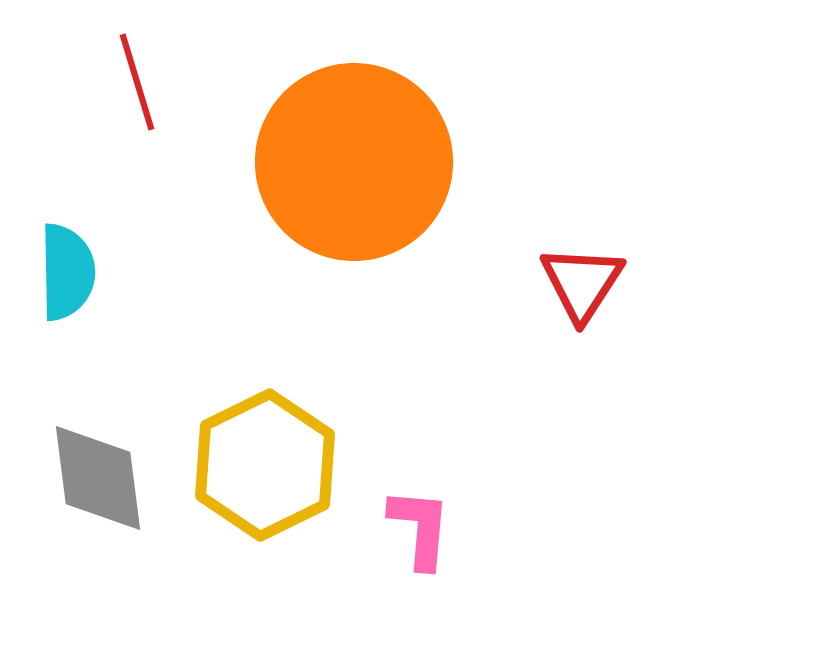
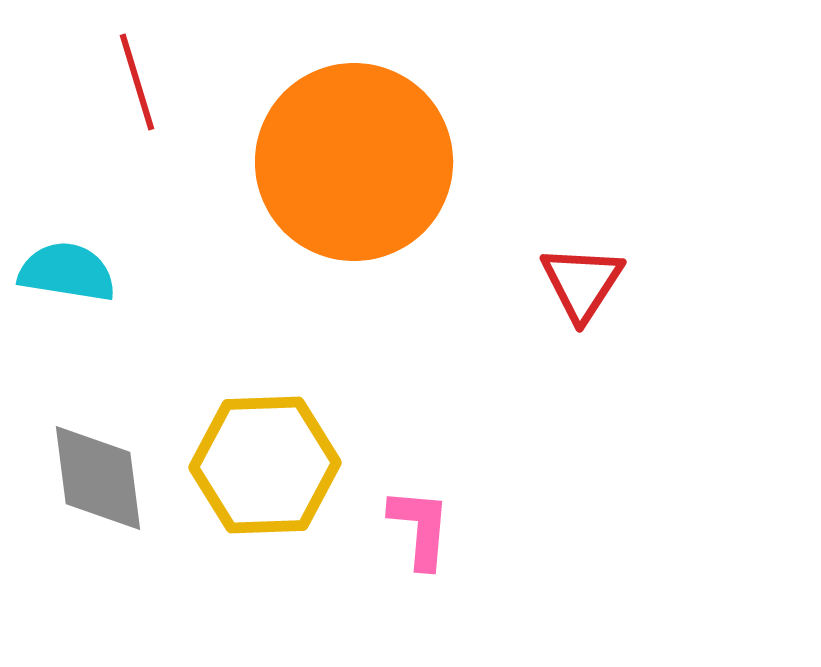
cyan semicircle: rotated 80 degrees counterclockwise
yellow hexagon: rotated 24 degrees clockwise
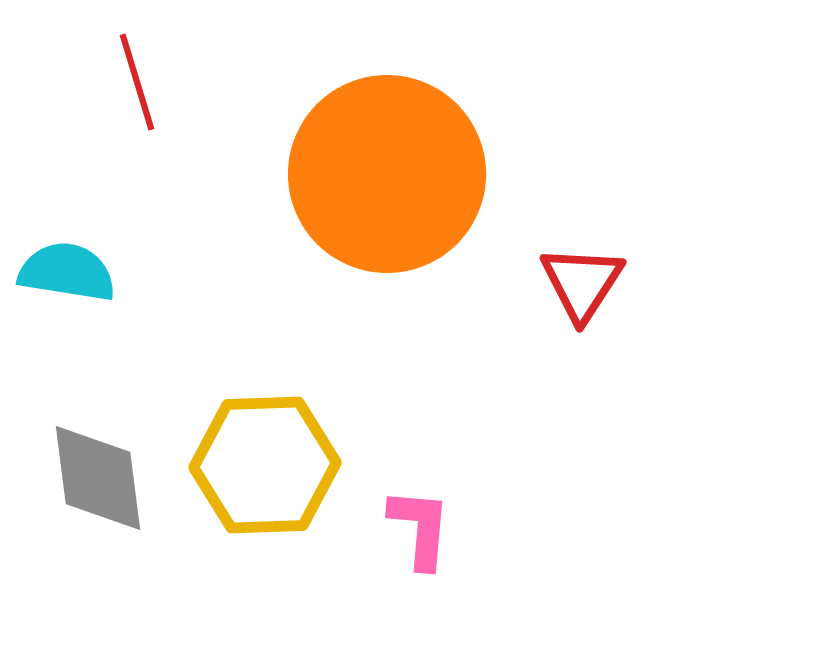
orange circle: moved 33 px right, 12 px down
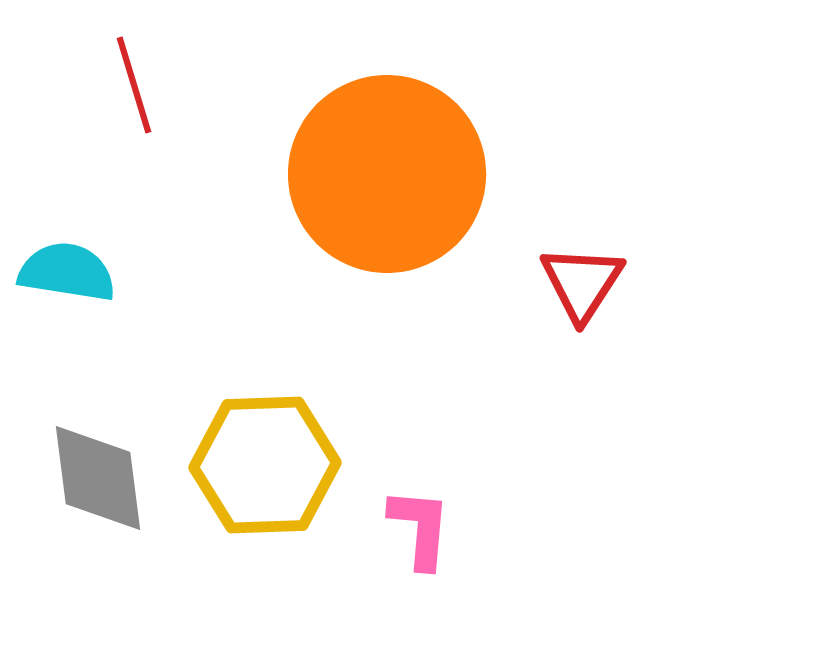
red line: moved 3 px left, 3 px down
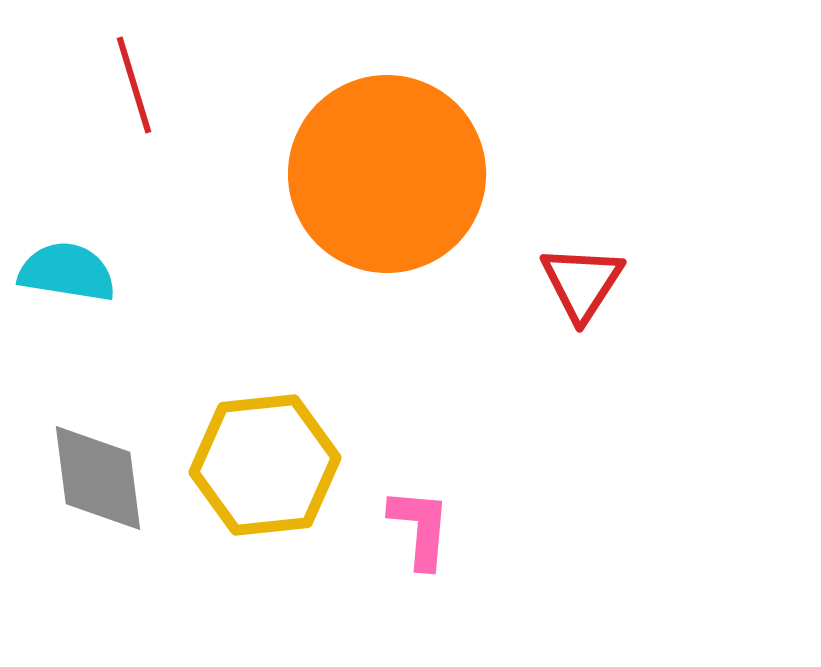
yellow hexagon: rotated 4 degrees counterclockwise
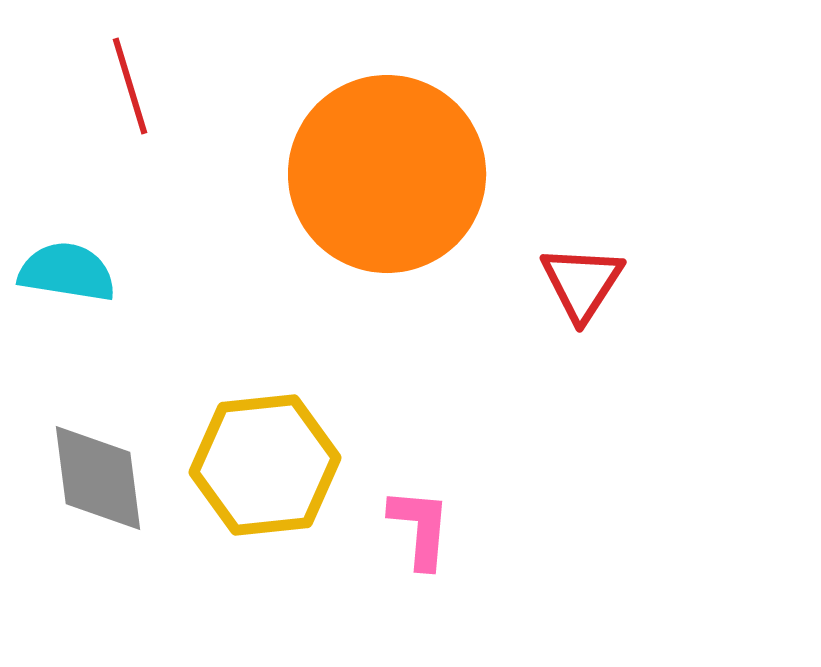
red line: moved 4 px left, 1 px down
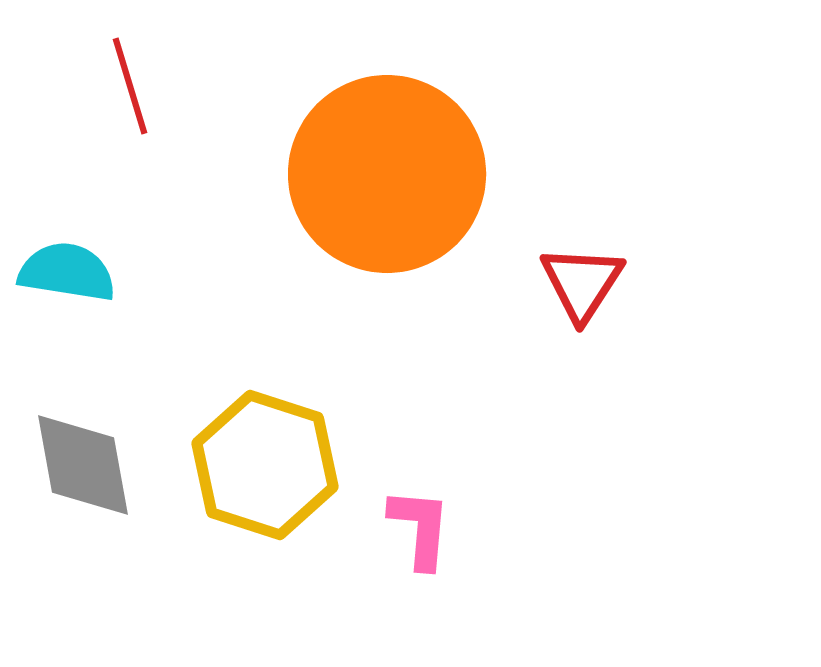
yellow hexagon: rotated 24 degrees clockwise
gray diamond: moved 15 px left, 13 px up; rotated 3 degrees counterclockwise
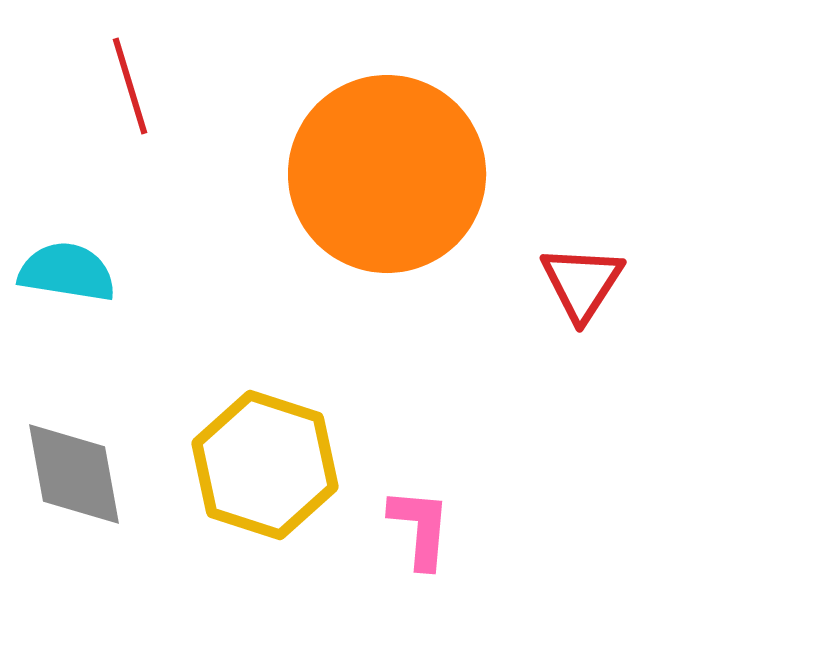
gray diamond: moved 9 px left, 9 px down
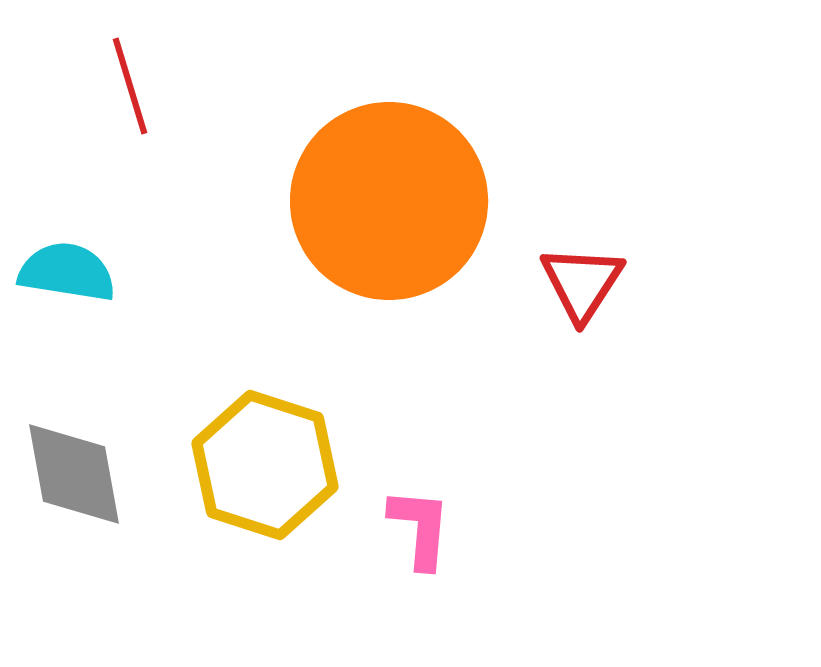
orange circle: moved 2 px right, 27 px down
